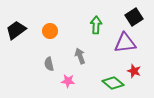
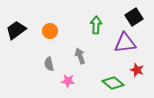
red star: moved 3 px right, 1 px up
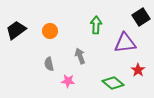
black square: moved 7 px right
red star: moved 1 px right; rotated 16 degrees clockwise
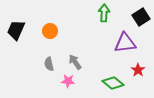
green arrow: moved 8 px right, 12 px up
black trapezoid: rotated 30 degrees counterclockwise
gray arrow: moved 5 px left, 6 px down; rotated 14 degrees counterclockwise
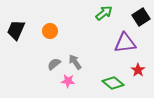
green arrow: rotated 48 degrees clockwise
gray semicircle: moved 5 px right; rotated 64 degrees clockwise
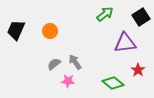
green arrow: moved 1 px right, 1 px down
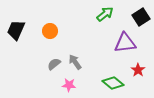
pink star: moved 1 px right, 4 px down
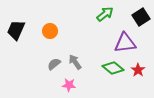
green diamond: moved 15 px up
